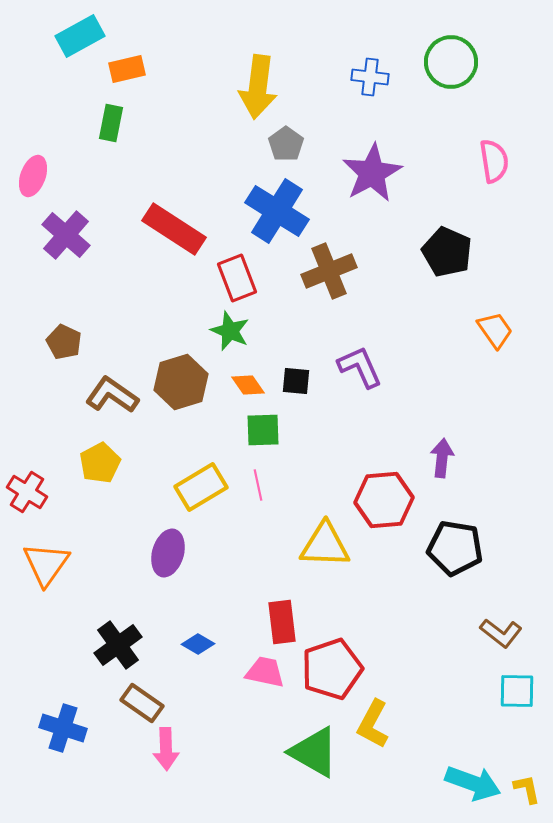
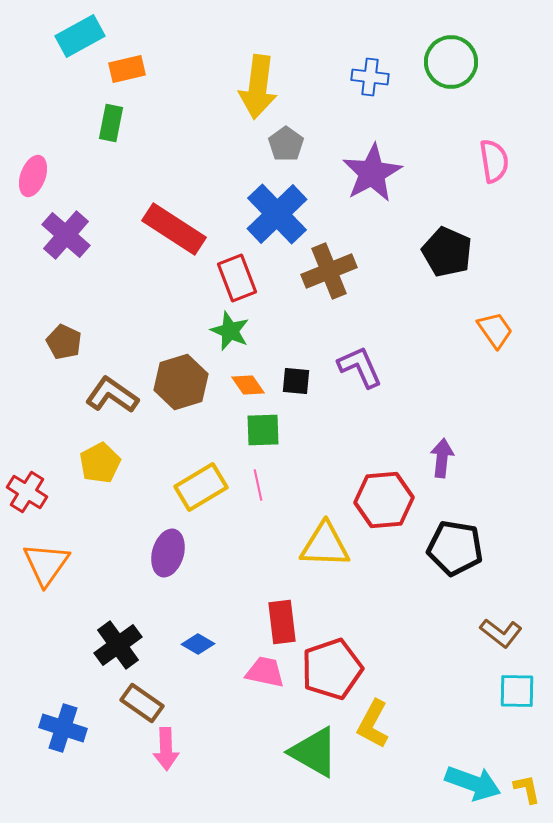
blue cross at (277, 211): moved 3 px down; rotated 14 degrees clockwise
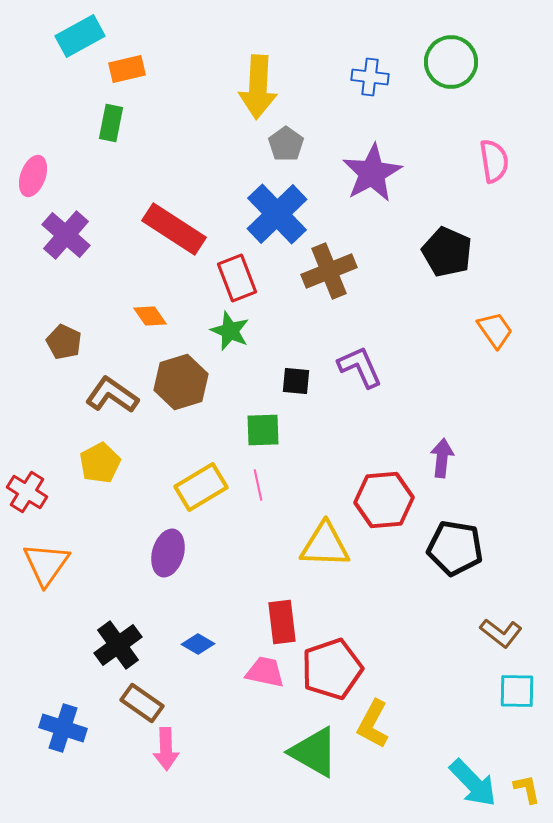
yellow arrow at (258, 87): rotated 4 degrees counterclockwise
orange diamond at (248, 385): moved 98 px left, 69 px up
cyan arrow at (473, 783): rotated 26 degrees clockwise
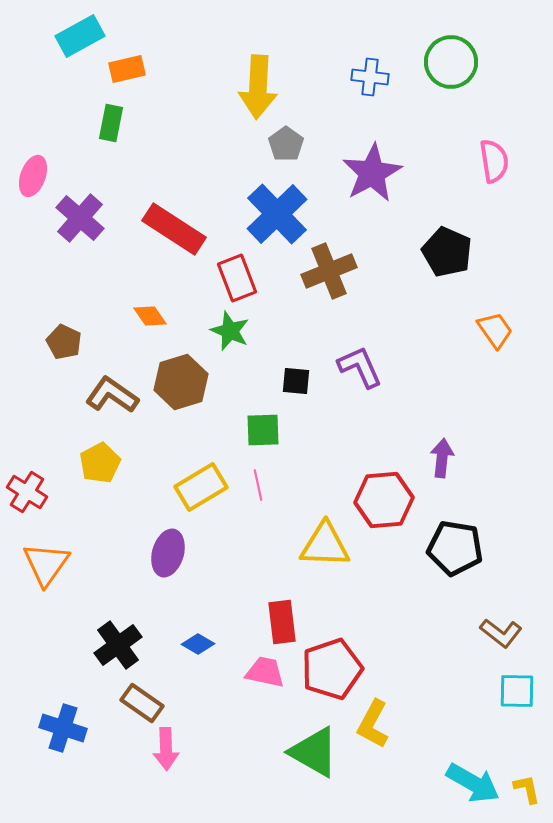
purple cross at (66, 235): moved 14 px right, 17 px up
cyan arrow at (473, 783): rotated 16 degrees counterclockwise
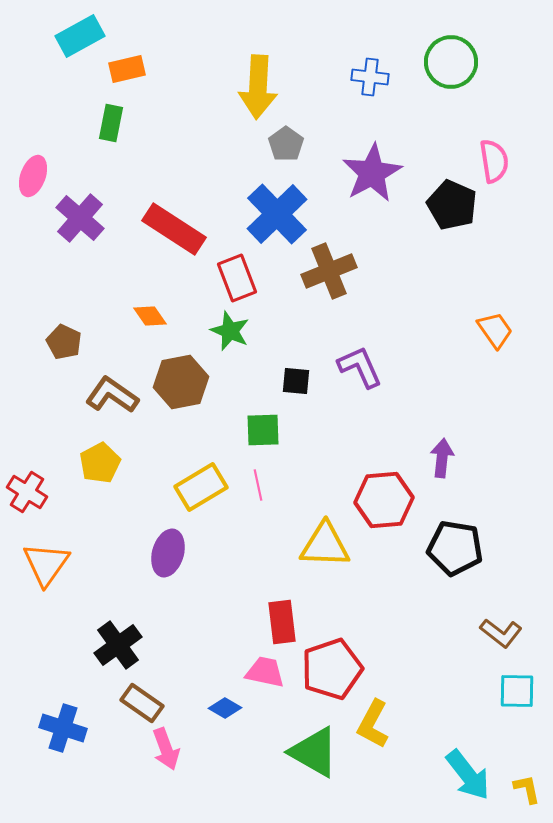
black pentagon at (447, 252): moved 5 px right, 47 px up
brown hexagon at (181, 382): rotated 6 degrees clockwise
blue diamond at (198, 644): moved 27 px right, 64 px down
pink arrow at (166, 749): rotated 18 degrees counterclockwise
cyan arrow at (473, 783): moved 5 px left, 8 px up; rotated 22 degrees clockwise
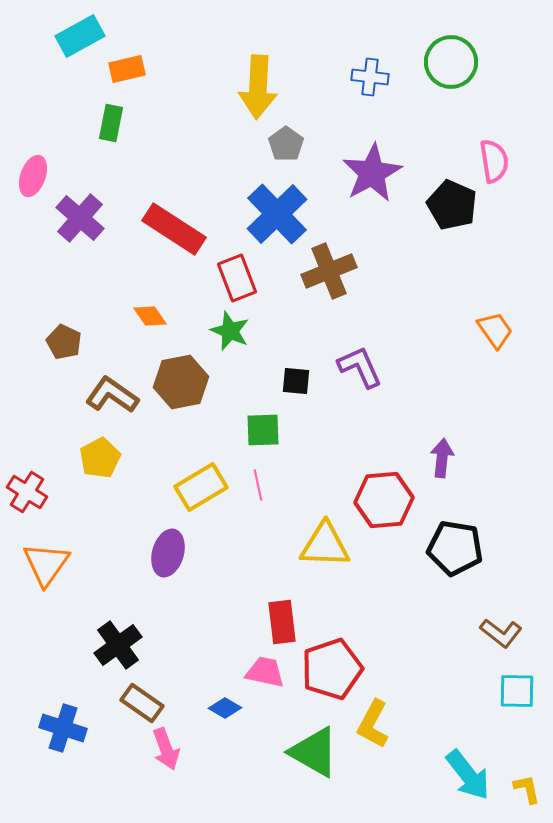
yellow pentagon at (100, 463): moved 5 px up
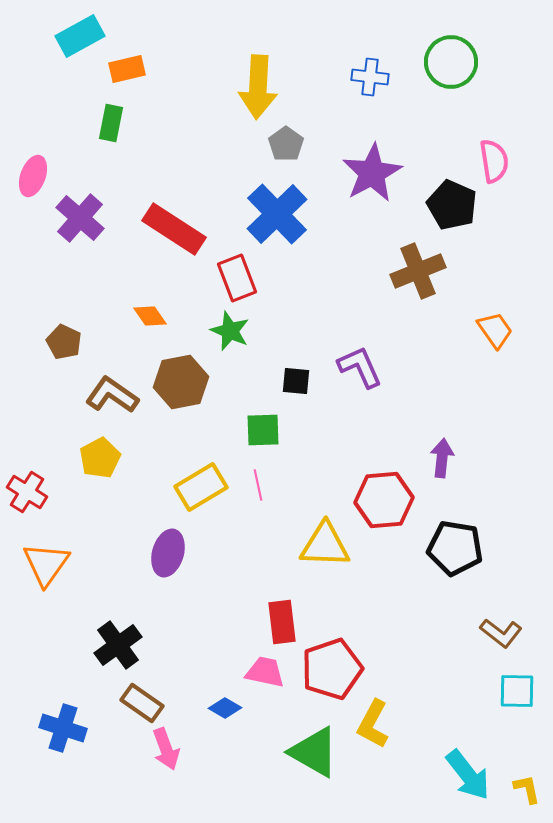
brown cross at (329, 271): moved 89 px right
